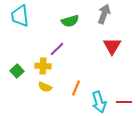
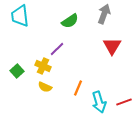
green semicircle: rotated 18 degrees counterclockwise
yellow cross: rotated 21 degrees clockwise
orange line: moved 2 px right
red line: rotated 21 degrees counterclockwise
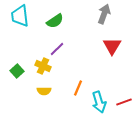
green semicircle: moved 15 px left
yellow semicircle: moved 1 px left, 4 px down; rotated 24 degrees counterclockwise
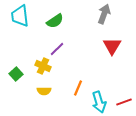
green square: moved 1 px left, 3 px down
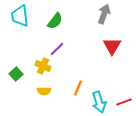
green semicircle: rotated 18 degrees counterclockwise
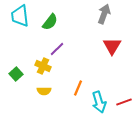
green semicircle: moved 5 px left, 1 px down
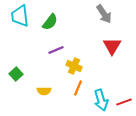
gray arrow: rotated 126 degrees clockwise
purple line: moved 1 px left, 1 px down; rotated 21 degrees clockwise
yellow cross: moved 31 px right
cyan arrow: moved 2 px right, 2 px up
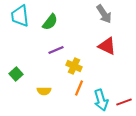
red triangle: moved 5 px left; rotated 36 degrees counterclockwise
orange line: moved 1 px right
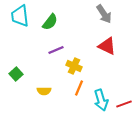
red line: moved 2 px down
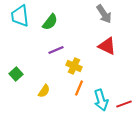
yellow semicircle: rotated 56 degrees counterclockwise
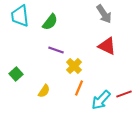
purple line: rotated 42 degrees clockwise
yellow cross: rotated 21 degrees clockwise
cyan arrow: rotated 60 degrees clockwise
red line: moved 10 px up
